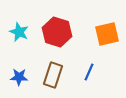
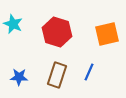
cyan star: moved 6 px left, 8 px up
brown rectangle: moved 4 px right
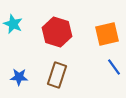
blue line: moved 25 px right, 5 px up; rotated 60 degrees counterclockwise
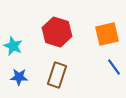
cyan star: moved 22 px down
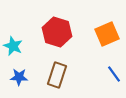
orange square: rotated 10 degrees counterclockwise
blue line: moved 7 px down
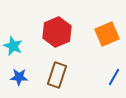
red hexagon: rotated 20 degrees clockwise
blue line: moved 3 px down; rotated 66 degrees clockwise
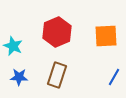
orange square: moved 1 px left, 2 px down; rotated 20 degrees clockwise
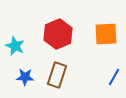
red hexagon: moved 1 px right, 2 px down
orange square: moved 2 px up
cyan star: moved 2 px right
blue star: moved 6 px right
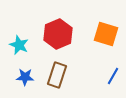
orange square: rotated 20 degrees clockwise
cyan star: moved 4 px right, 1 px up
blue line: moved 1 px left, 1 px up
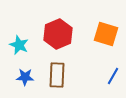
brown rectangle: rotated 15 degrees counterclockwise
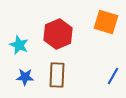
orange square: moved 12 px up
